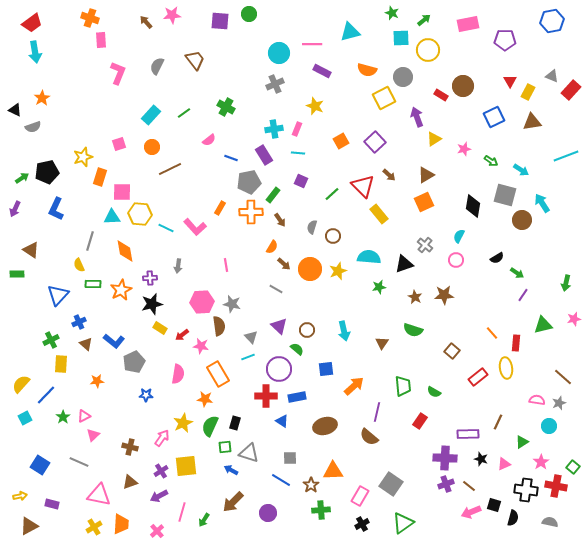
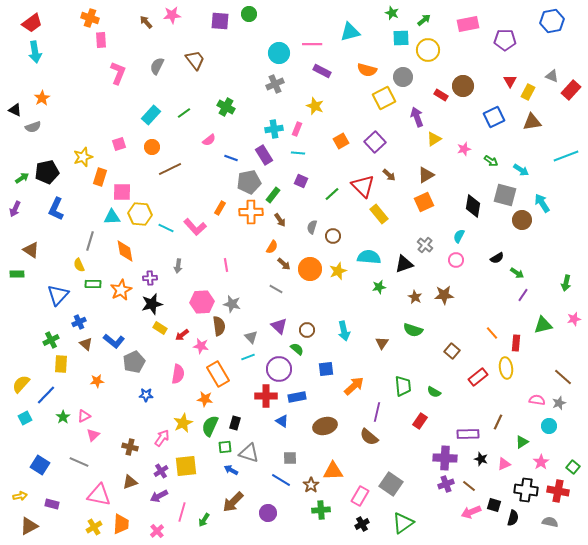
red cross at (556, 486): moved 2 px right, 5 px down
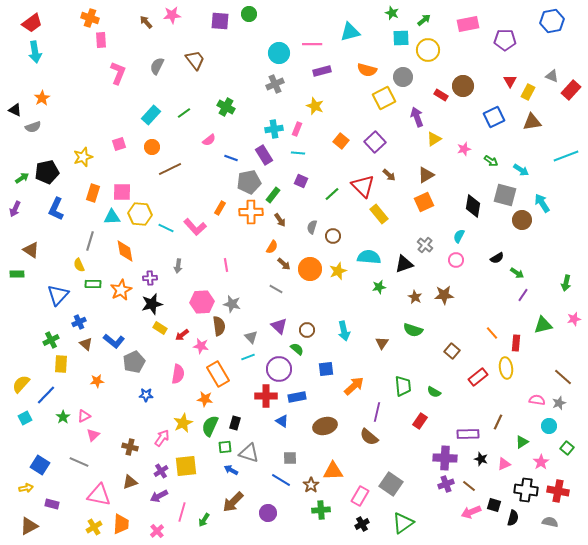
purple rectangle at (322, 71): rotated 42 degrees counterclockwise
orange square at (341, 141): rotated 21 degrees counterclockwise
orange rectangle at (100, 177): moved 7 px left, 16 px down
green square at (573, 467): moved 6 px left, 19 px up
yellow arrow at (20, 496): moved 6 px right, 8 px up
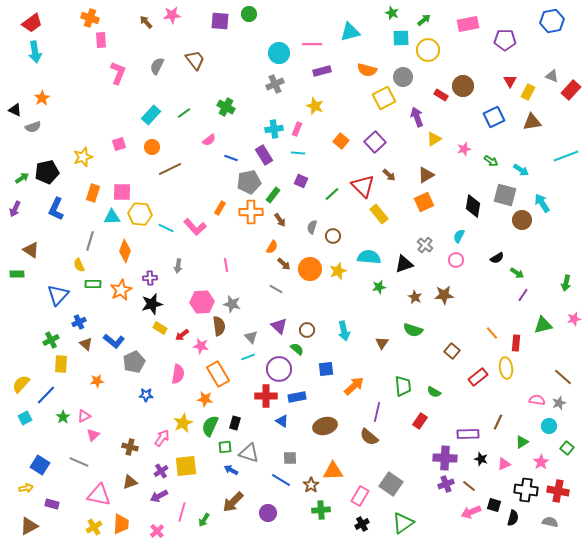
orange diamond at (125, 251): rotated 30 degrees clockwise
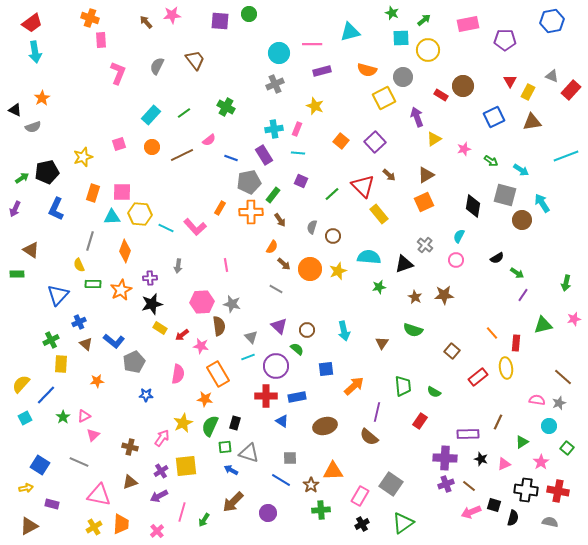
brown line at (170, 169): moved 12 px right, 14 px up
purple circle at (279, 369): moved 3 px left, 3 px up
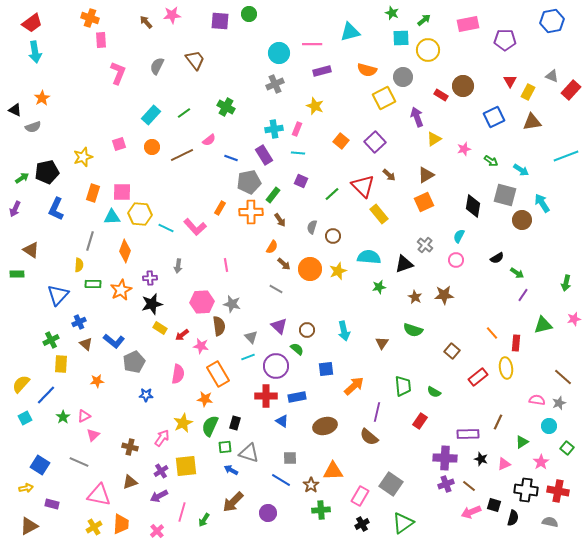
yellow semicircle at (79, 265): rotated 152 degrees counterclockwise
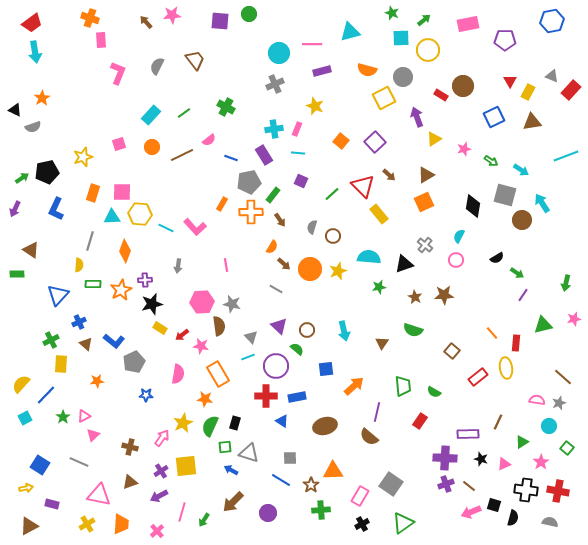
orange rectangle at (220, 208): moved 2 px right, 4 px up
purple cross at (150, 278): moved 5 px left, 2 px down
yellow cross at (94, 527): moved 7 px left, 3 px up
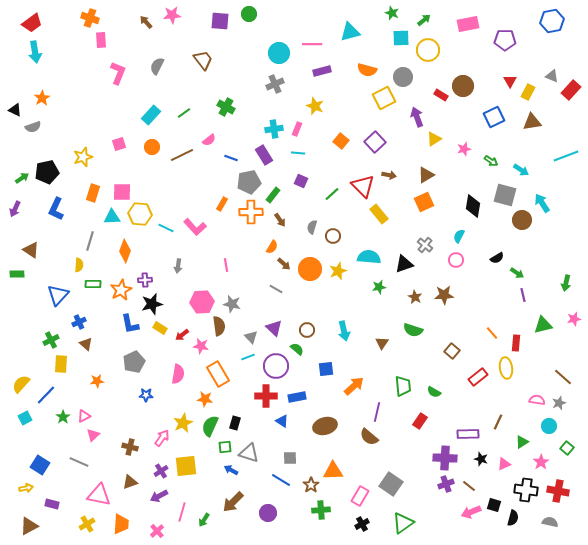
brown trapezoid at (195, 60): moved 8 px right
brown arrow at (389, 175): rotated 32 degrees counterclockwise
purple line at (523, 295): rotated 48 degrees counterclockwise
purple triangle at (279, 326): moved 5 px left, 2 px down
blue L-shape at (114, 341): moved 16 px right, 17 px up; rotated 40 degrees clockwise
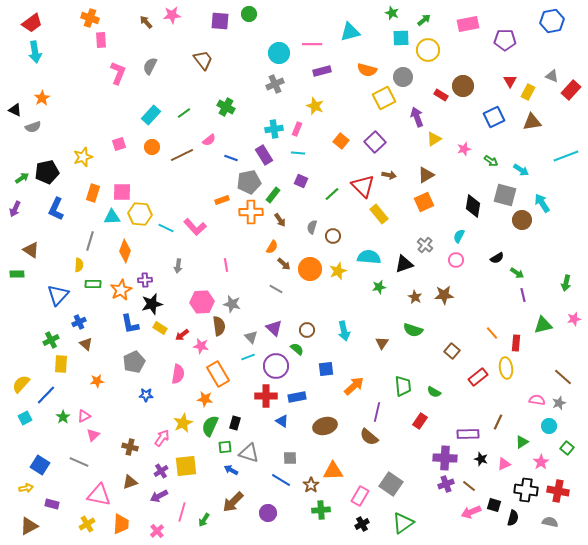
gray semicircle at (157, 66): moved 7 px left
orange rectangle at (222, 204): moved 4 px up; rotated 40 degrees clockwise
